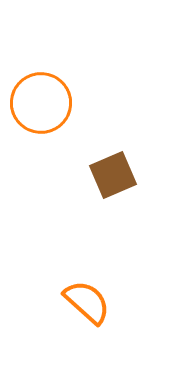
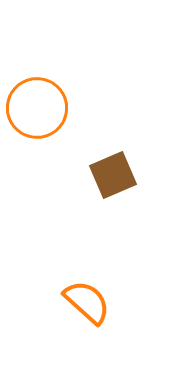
orange circle: moved 4 px left, 5 px down
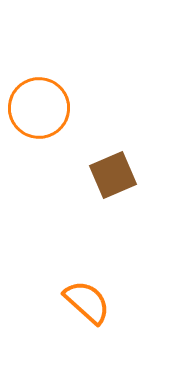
orange circle: moved 2 px right
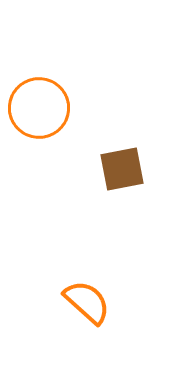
brown square: moved 9 px right, 6 px up; rotated 12 degrees clockwise
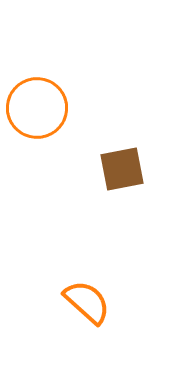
orange circle: moved 2 px left
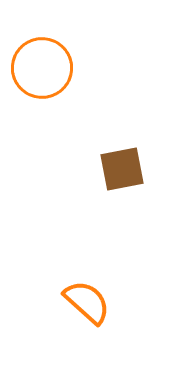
orange circle: moved 5 px right, 40 px up
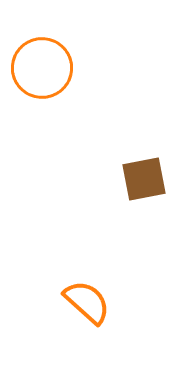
brown square: moved 22 px right, 10 px down
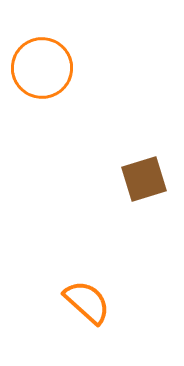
brown square: rotated 6 degrees counterclockwise
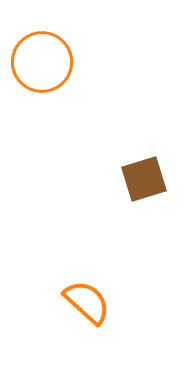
orange circle: moved 6 px up
